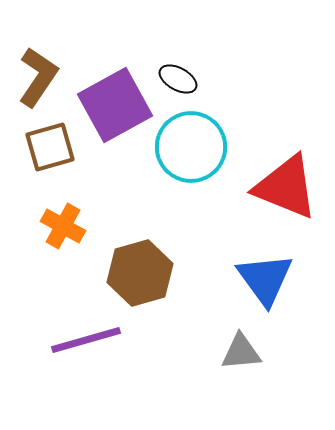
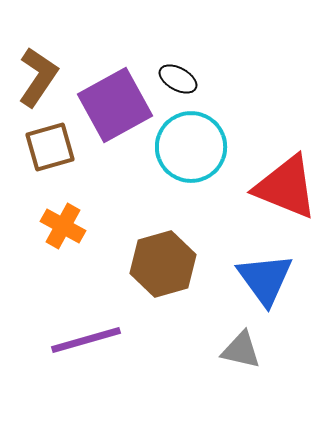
brown hexagon: moved 23 px right, 9 px up
gray triangle: moved 2 px up; rotated 18 degrees clockwise
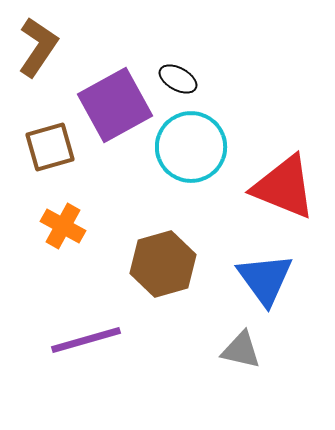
brown L-shape: moved 30 px up
red triangle: moved 2 px left
